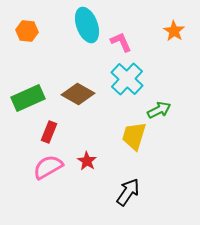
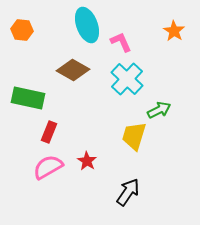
orange hexagon: moved 5 px left, 1 px up
brown diamond: moved 5 px left, 24 px up
green rectangle: rotated 36 degrees clockwise
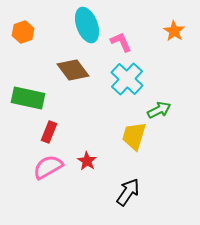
orange hexagon: moved 1 px right, 2 px down; rotated 25 degrees counterclockwise
brown diamond: rotated 24 degrees clockwise
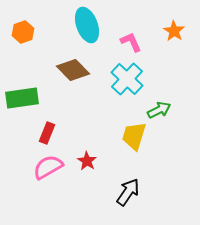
pink L-shape: moved 10 px right
brown diamond: rotated 8 degrees counterclockwise
green rectangle: moved 6 px left; rotated 20 degrees counterclockwise
red rectangle: moved 2 px left, 1 px down
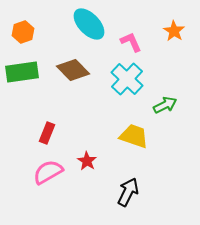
cyan ellipse: moved 2 px right, 1 px up; rotated 24 degrees counterclockwise
green rectangle: moved 26 px up
green arrow: moved 6 px right, 5 px up
yellow trapezoid: rotated 92 degrees clockwise
pink semicircle: moved 5 px down
black arrow: rotated 8 degrees counterclockwise
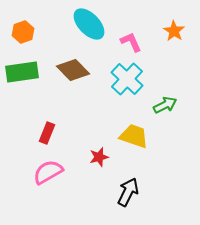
red star: moved 12 px right, 4 px up; rotated 24 degrees clockwise
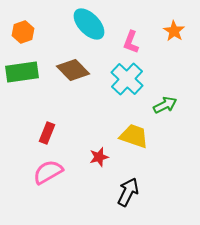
pink L-shape: rotated 135 degrees counterclockwise
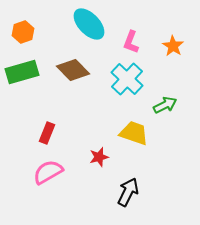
orange star: moved 1 px left, 15 px down
green rectangle: rotated 8 degrees counterclockwise
yellow trapezoid: moved 3 px up
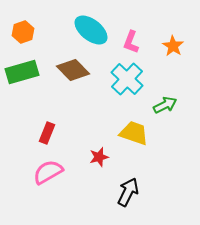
cyan ellipse: moved 2 px right, 6 px down; rotated 8 degrees counterclockwise
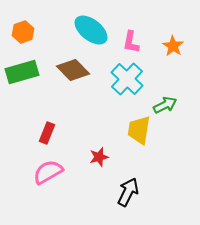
pink L-shape: rotated 10 degrees counterclockwise
yellow trapezoid: moved 5 px right, 3 px up; rotated 100 degrees counterclockwise
